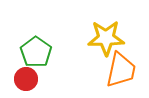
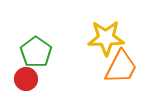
orange trapezoid: moved 3 px up; rotated 15 degrees clockwise
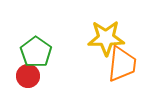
orange trapezoid: moved 1 px right, 3 px up; rotated 21 degrees counterclockwise
red circle: moved 2 px right, 3 px up
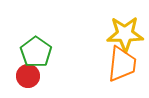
yellow star: moved 19 px right, 4 px up
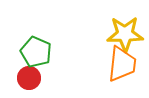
green pentagon: rotated 12 degrees counterclockwise
red circle: moved 1 px right, 2 px down
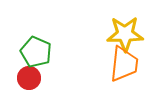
orange trapezoid: moved 2 px right
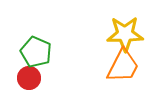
orange trapezoid: moved 1 px left, 2 px down; rotated 21 degrees clockwise
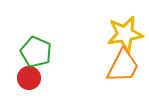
yellow star: rotated 9 degrees counterclockwise
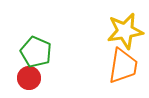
yellow star: moved 3 px up
orange trapezoid: rotated 18 degrees counterclockwise
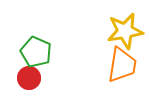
orange trapezoid: moved 1 px left, 1 px up
